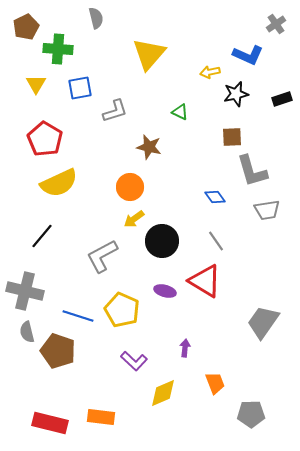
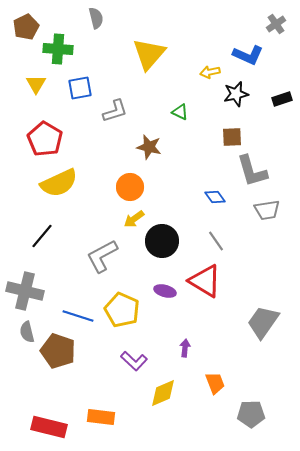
red rectangle at (50, 423): moved 1 px left, 4 px down
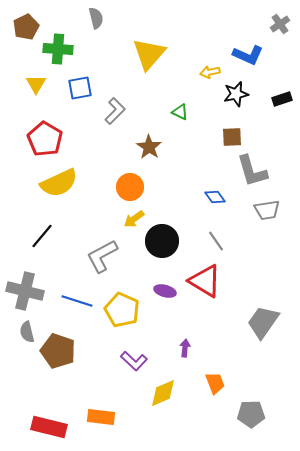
gray cross at (276, 24): moved 4 px right
gray L-shape at (115, 111): rotated 28 degrees counterclockwise
brown star at (149, 147): rotated 20 degrees clockwise
blue line at (78, 316): moved 1 px left, 15 px up
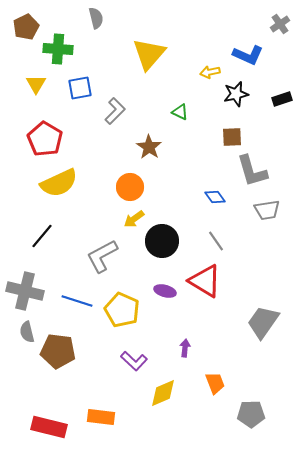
brown pentagon at (58, 351): rotated 12 degrees counterclockwise
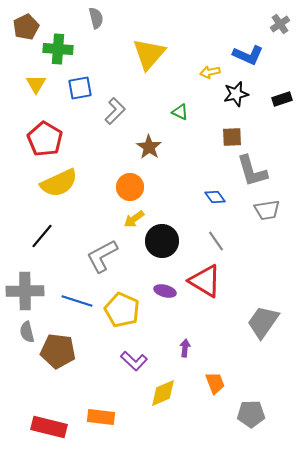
gray cross at (25, 291): rotated 15 degrees counterclockwise
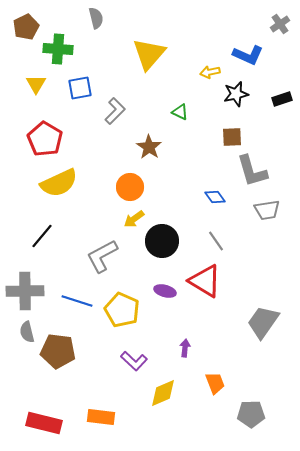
red rectangle at (49, 427): moved 5 px left, 4 px up
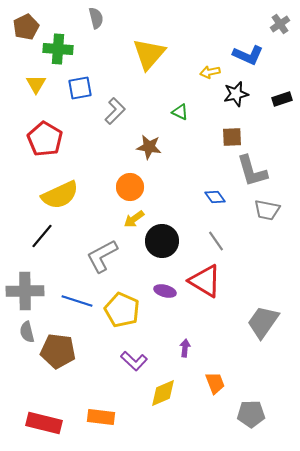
brown star at (149, 147): rotated 25 degrees counterclockwise
yellow semicircle at (59, 183): moved 1 px right, 12 px down
gray trapezoid at (267, 210): rotated 20 degrees clockwise
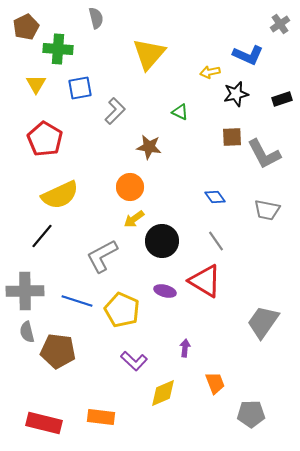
gray L-shape at (252, 171): moved 12 px right, 17 px up; rotated 12 degrees counterclockwise
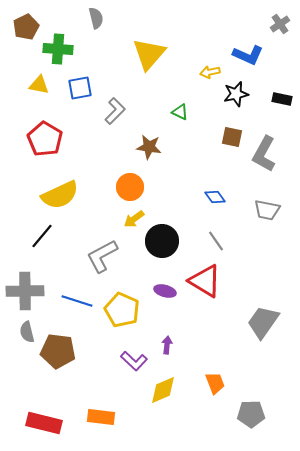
yellow triangle at (36, 84): moved 3 px right, 1 px down; rotated 50 degrees counterclockwise
black rectangle at (282, 99): rotated 30 degrees clockwise
brown square at (232, 137): rotated 15 degrees clockwise
gray L-shape at (264, 154): rotated 57 degrees clockwise
purple arrow at (185, 348): moved 18 px left, 3 px up
yellow diamond at (163, 393): moved 3 px up
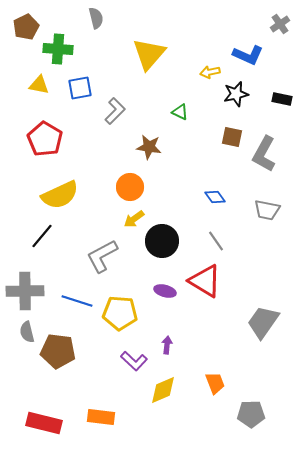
yellow pentagon at (122, 310): moved 2 px left, 3 px down; rotated 20 degrees counterclockwise
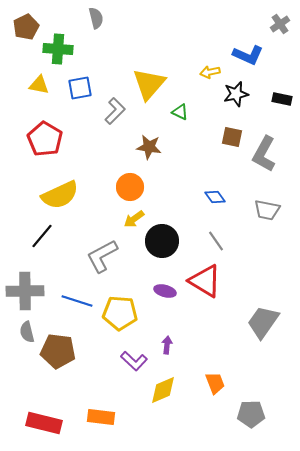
yellow triangle at (149, 54): moved 30 px down
